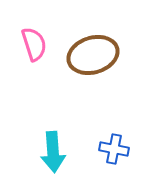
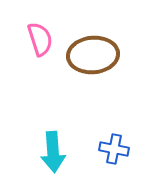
pink semicircle: moved 6 px right, 5 px up
brown ellipse: rotated 12 degrees clockwise
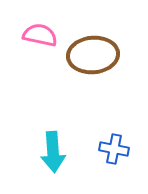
pink semicircle: moved 4 px up; rotated 60 degrees counterclockwise
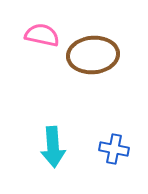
pink semicircle: moved 2 px right
cyan arrow: moved 5 px up
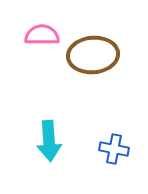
pink semicircle: rotated 12 degrees counterclockwise
cyan arrow: moved 4 px left, 6 px up
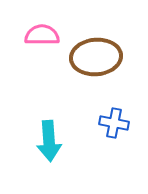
brown ellipse: moved 3 px right, 2 px down
blue cross: moved 26 px up
